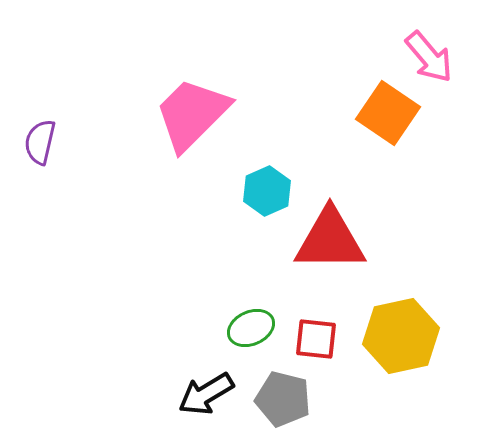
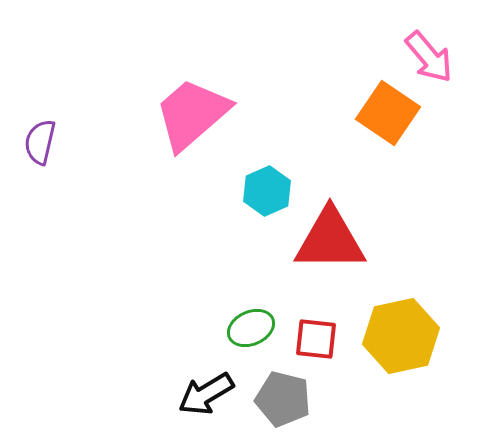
pink trapezoid: rotated 4 degrees clockwise
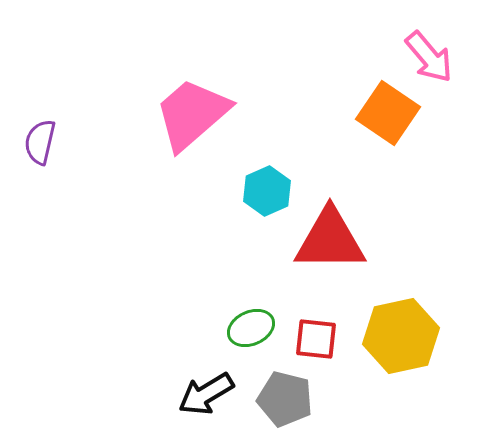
gray pentagon: moved 2 px right
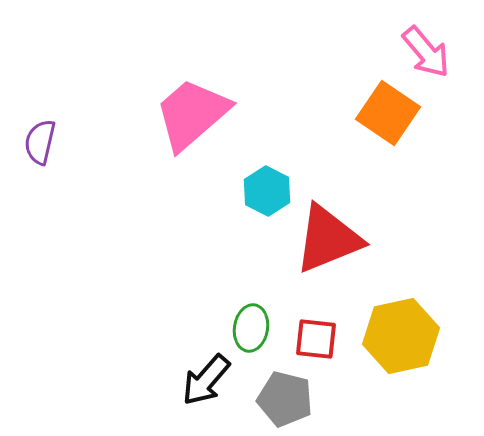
pink arrow: moved 3 px left, 5 px up
cyan hexagon: rotated 9 degrees counterclockwise
red triangle: moved 2 px left, 1 px up; rotated 22 degrees counterclockwise
green ellipse: rotated 57 degrees counterclockwise
black arrow: moved 14 px up; rotated 18 degrees counterclockwise
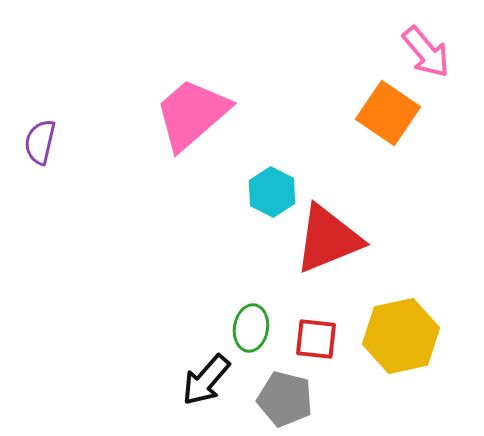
cyan hexagon: moved 5 px right, 1 px down
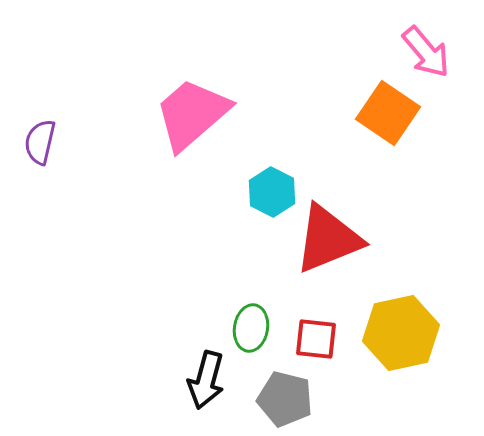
yellow hexagon: moved 3 px up
black arrow: rotated 26 degrees counterclockwise
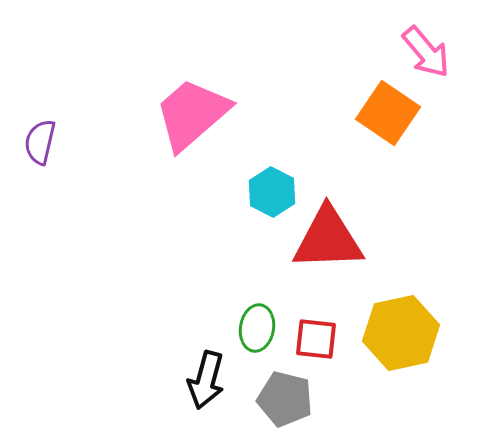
red triangle: rotated 20 degrees clockwise
green ellipse: moved 6 px right
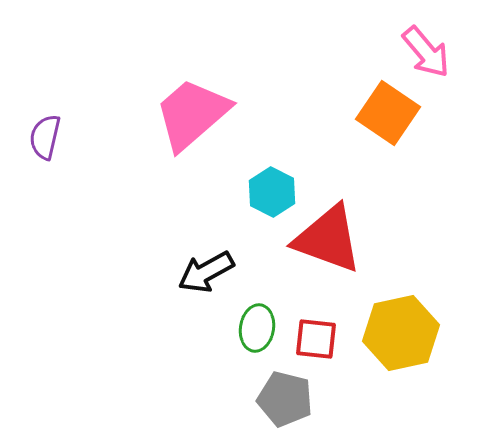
purple semicircle: moved 5 px right, 5 px up
red triangle: rotated 22 degrees clockwise
black arrow: moved 108 px up; rotated 46 degrees clockwise
